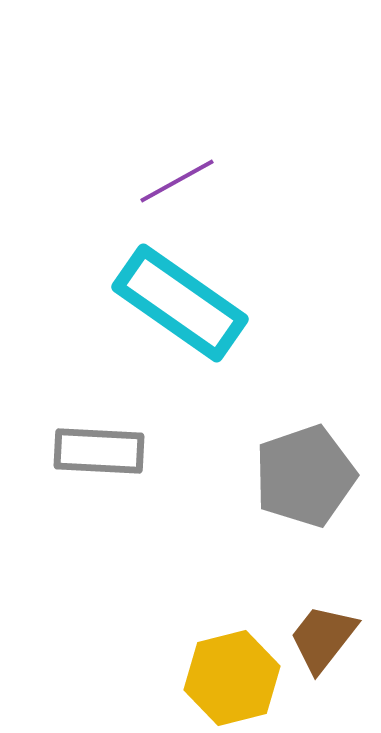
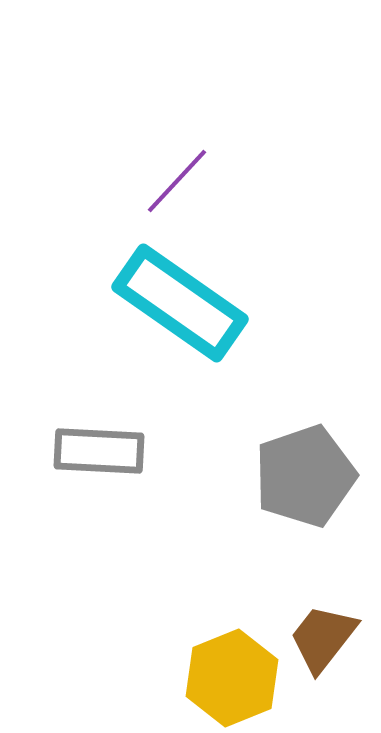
purple line: rotated 18 degrees counterclockwise
yellow hexagon: rotated 8 degrees counterclockwise
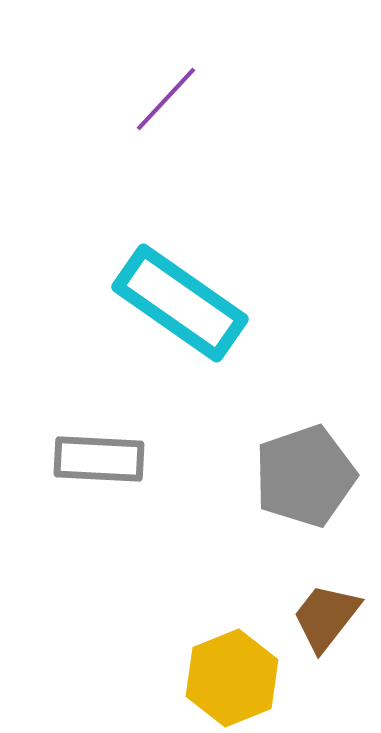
purple line: moved 11 px left, 82 px up
gray rectangle: moved 8 px down
brown trapezoid: moved 3 px right, 21 px up
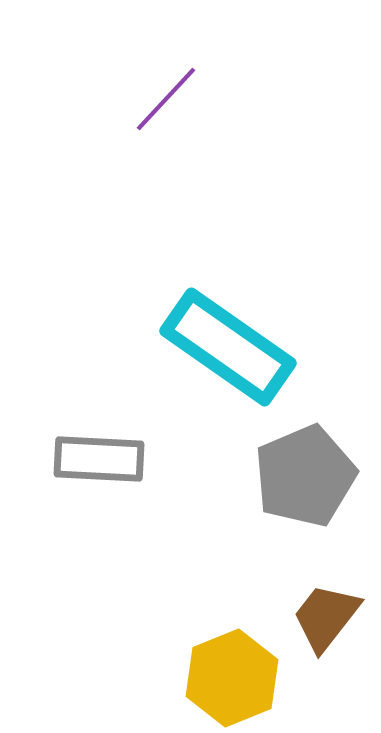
cyan rectangle: moved 48 px right, 44 px down
gray pentagon: rotated 4 degrees counterclockwise
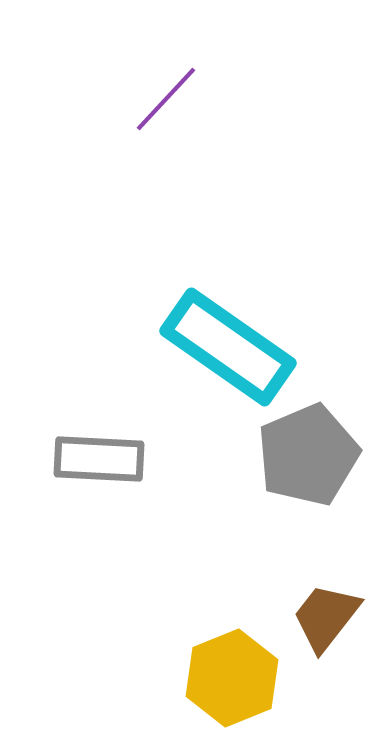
gray pentagon: moved 3 px right, 21 px up
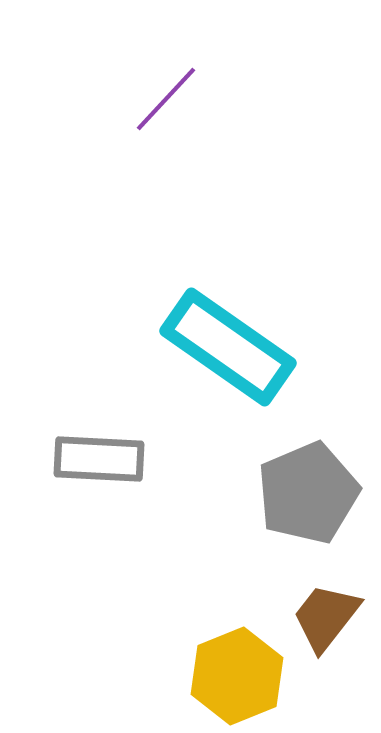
gray pentagon: moved 38 px down
yellow hexagon: moved 5 px right, 2 px up
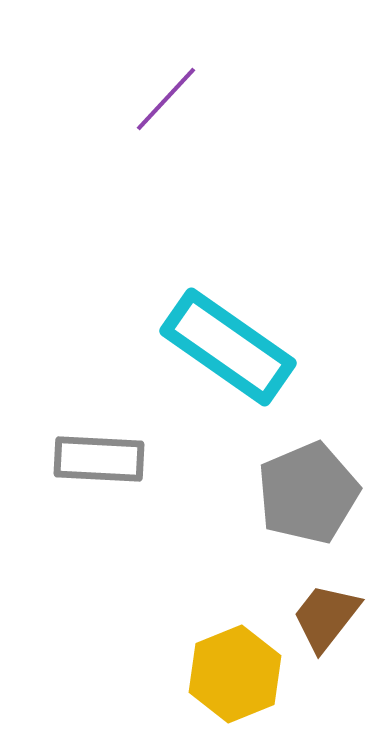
yellow hexagon: moved 2 px left, 2 px up
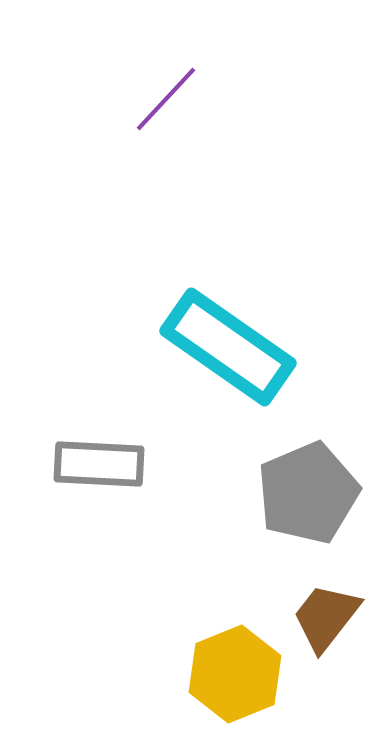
gray rectangle: moved 5 px down
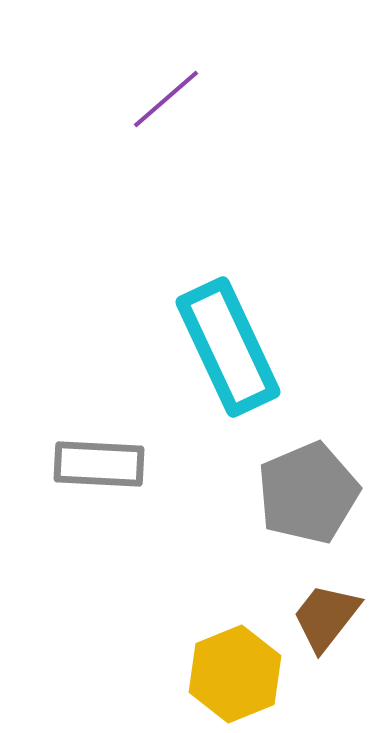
purple line: rotated 6 degrees clockwise
cyan rectangle: rotated 30 degrees clockwise
